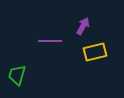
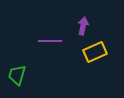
purple arrow: rotated 18 degrees counterclockwise
yellow rectangle: rotated 10 degrees counterclockwise
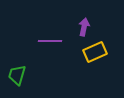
purple arrow: moved 1 px right, 1 px down
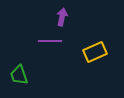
purple arrow: moved 22 px left, 10 px up
green trapezoid: moved 2 px right; rotated 35 degrees counterclockwise
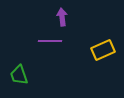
purple arrow: rotated 18 degrees counterclockwise
yellow rectangle: moved 8 px right, 2 px up
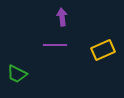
purple line: moved 5 px right, 4 px down
green trapezoid: moved 2 px left, 1 px up; rotated 45 degrees counterclockwise
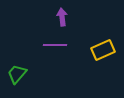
green trapezoid: rotated 105 degrees clockwise
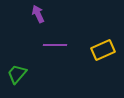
purple arrow: moved 24 px left, 3 px up; rotated 18 degrees counterclockwise
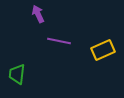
purple line: moved 4 px right, 4 px up; rotated 10 degrees clockwise
green trapezoid: rotated 35 degrees counterclockwise
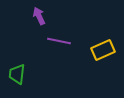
purple arrow: moved 1 px right, 2 px down
